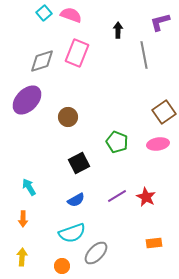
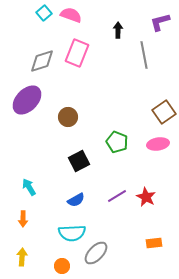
black square: moved 2 px up
cyan semicircle: rotated 16 degrees clockwise
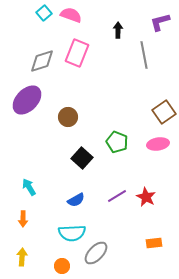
black square: moved 3 px right, 3 px up; rotated 20 degrees counterclockwise
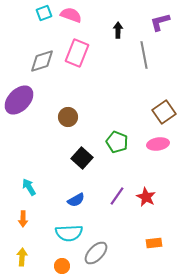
cyan square: rotated 21 degrees clockwise
purple ellipse: moved 8 px left
purple line: rotated 24 degrees counterclockwise
cyan semicircle: moved 3 px left
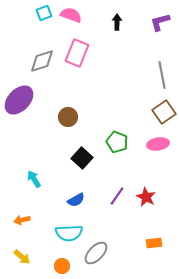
black arrow: moved 1 px left, 8 px up
gray line: moved 18 px right, 20 px down
cyan arrow: moved 5 px right, 8 px up
orange arrow: moved 1 px left, 1 px down; rotated 77 degrees clockwise
yellow arrow: rotated 126 degrees clockwise
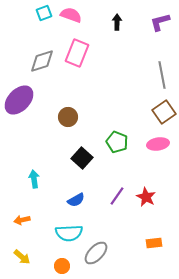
cyan arrow: rotated 24 degrees clockwise
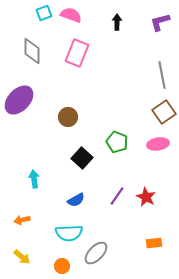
gray diamond: moved 10 px left, 10 px up; rotated 72 degrees counterclockwise
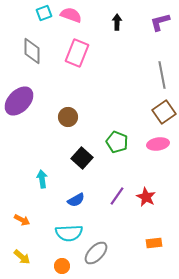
purple ellipse: moved 1 px down
cyan arrow: moved 8 px right
orange arrow: rotated 140 degrees counterclockwise
